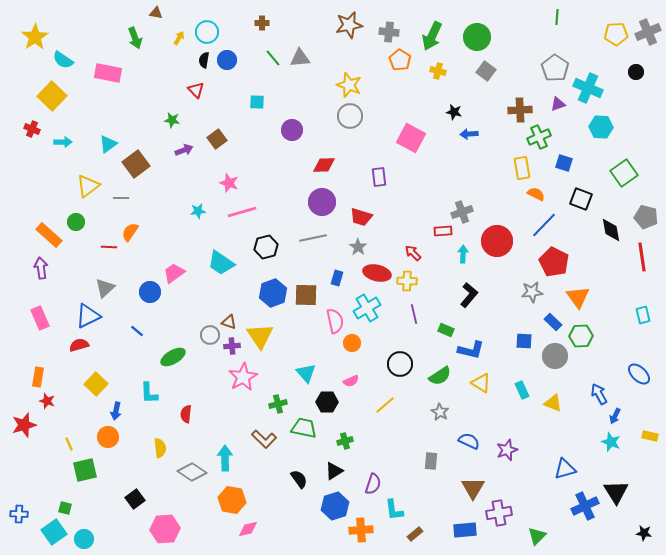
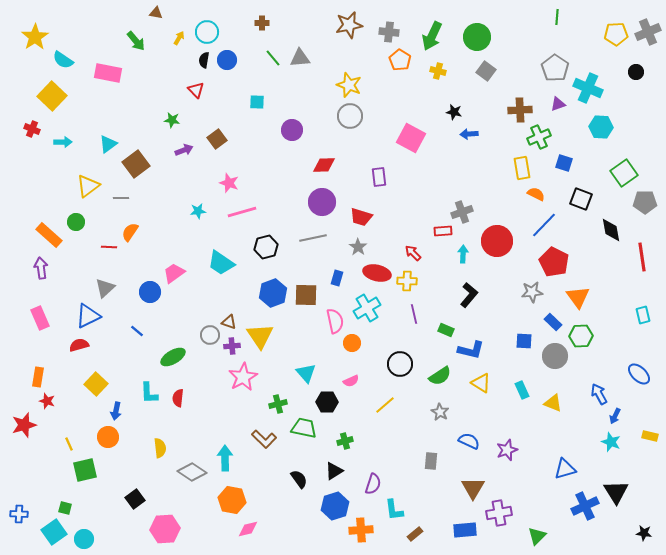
green arrow at (135, 38): moved 1 px right, 3 px down; rotated 20 degrees counterclockwise
gray pentagon at (646, 217): moved 1 px left, 15 px up; rotated 15 degrees counterclockwise
red semicircle at (186, 414): moved 8 px left, 16 px up
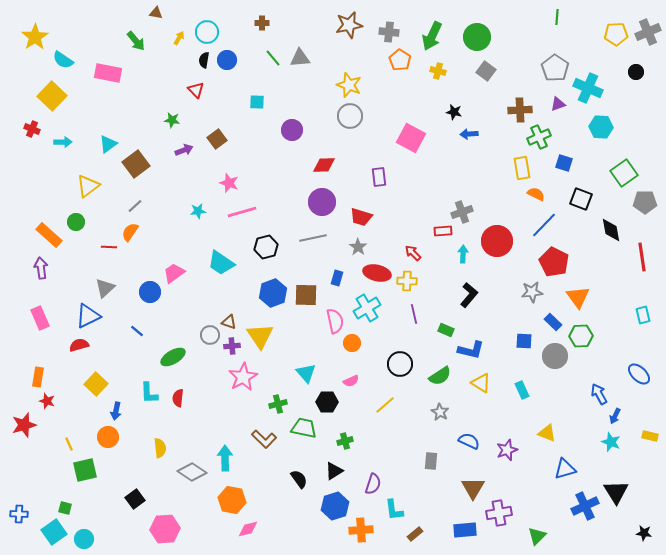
gray line at (121, 198): moved 14 px right, 8 px down; rotated 42 degrees counterclockwise
yellow triangle at (553, 403): moved 6 px left, 30 px down
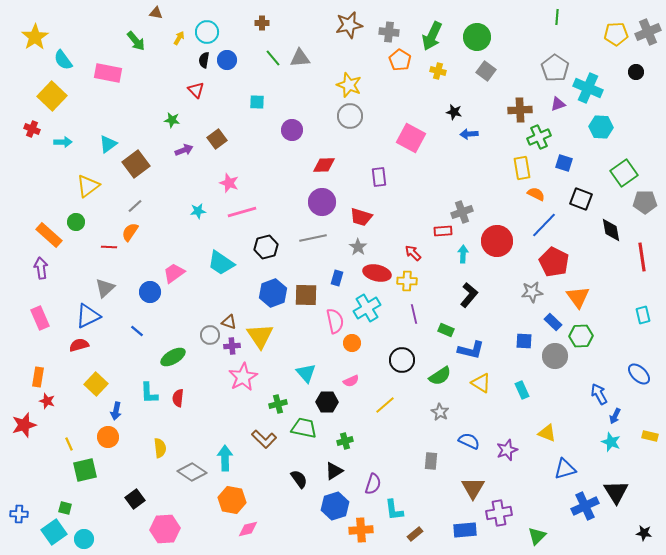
cyan semicircle at (63, 60): rotated 20 degrees clockwise
black circle at (400, 364): moved 2 px right, 4 px up
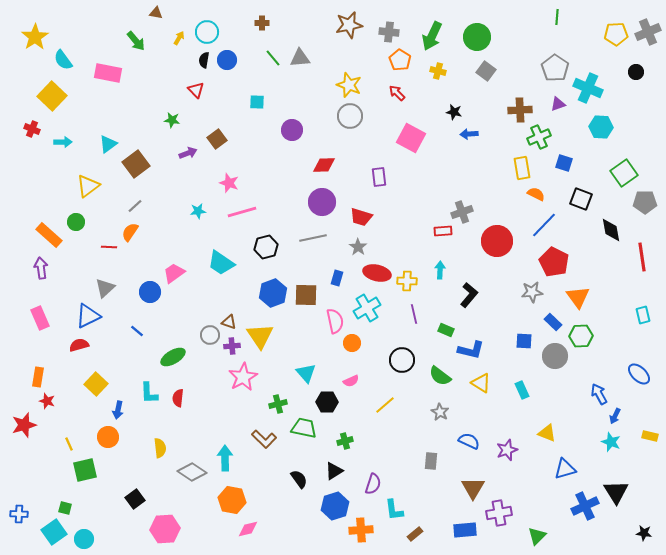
purple arrow at (184, 150): moved 4 px right, 3 px down
red arrow at (413, 253): moved 16 px left, 160 px up
cyan arrow at (463, 254): moved 23 px left, 16 px down
green semicircle at (440, 376): rotated 70 degrees clockwise
blue arrow at (116, 411): moved 2 px right, 1 px up
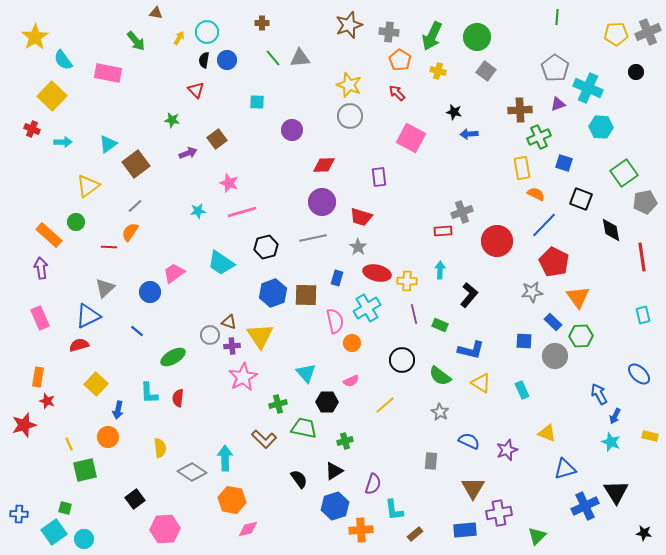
brown star at (349, 25): rotated 8 degrees counterclockwise
gray pentagon at (645, 202): rotated 10 degrees counterclockwise
green rectangle at (446, 330): moved 6 px left, 5 px up
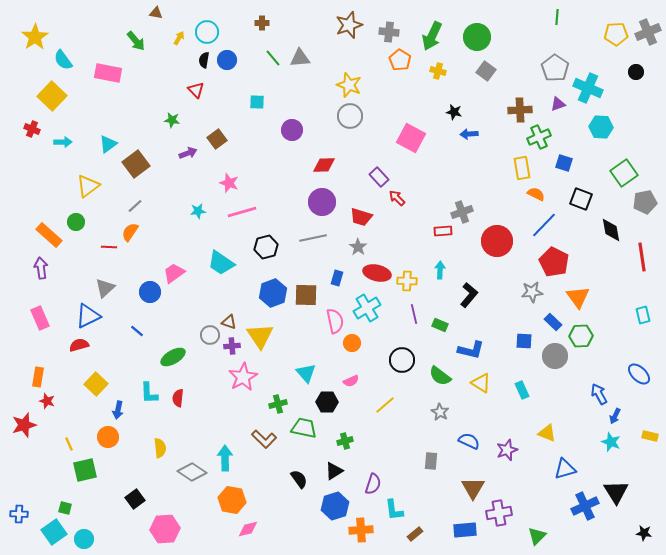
red arrow at (397, 93): moved 105 px down
purple rectangle at (379, 177): rotated 36 degrees counterclockwise
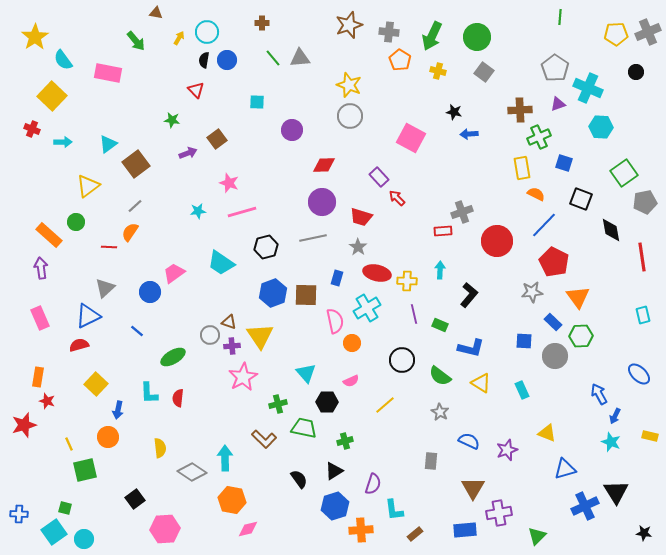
green line at (557, 17): moved 3 px right
gray square at (486, 71): moved 2 px left, 1 px down
blue L-shape at (471, 350): moved 2 px up
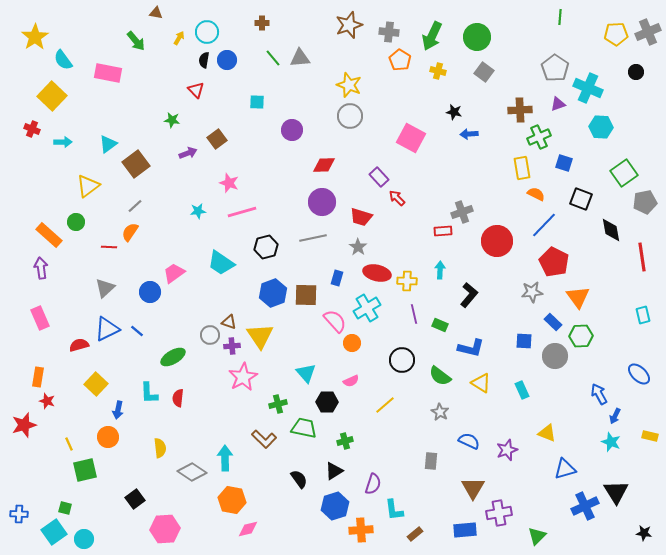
blue triangle at (88, 316): moved 19 px right, 13 px down
pink semicircle at (335, 321): rotated 30 degrees counterclockwise
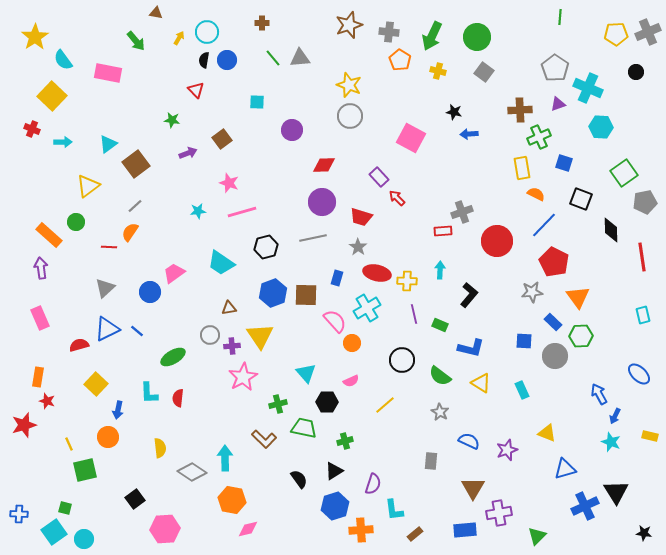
brown square at (217, 139): moved 5 px right
black diamond at (611, 230): rotated 10 degrees clockwise
brown triangle at (229, 322): moved 14 px up; rotated 28 degrees counterclockwise
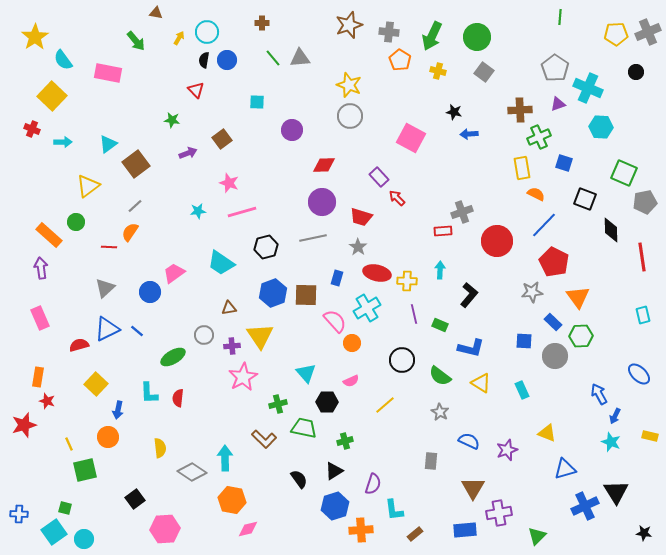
green square at (624, 173): rotated 32 degrees counterclockwise
black square at (581, 199): moved 4 px right
gray circle at (210, 335): moved 6 px left
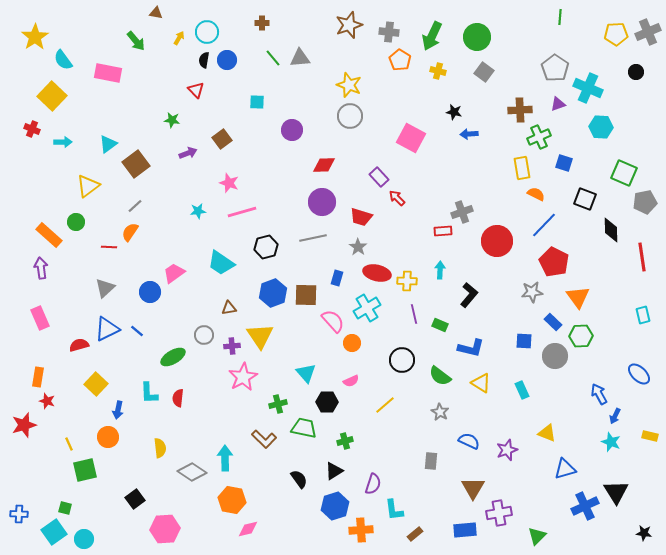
pink semicircle at (335, 321): moved 2 px left
